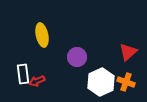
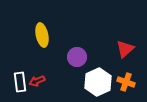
red triangle: moved 3 px left, 3 px up
white rectangle: moved 3 px left, 8 px down
white hexagon: moved 3 px left
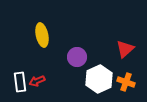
white hexagon: moved 1 px right, 3 px up
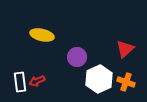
yellow ellipse: rotated 65 degrees counterclockwise
